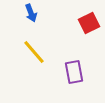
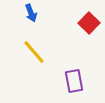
red square: rotated 20 degrees counterclockwise
purple rectangle: moved 9 px down
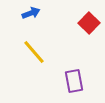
blue arrow: rotated 90 degrees counterclockwise
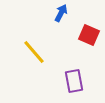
blue arrow: moved 30 px right; rotated 42 degrees counterclockwise
red square: moved 12 px down; rotated 20 degrees counterclockwise
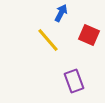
yellow line: moved 14 px right, 12 px up
purple rectangle: rotated 10 degrees counterclockwise
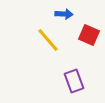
blue arrow: moved 3 px right, 1 px down; rotated 66 degrees clockwise
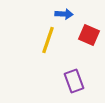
yellow line: rotated 60 degrees clockwise
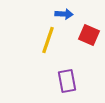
purple rectangle: moved 7 px left; rotated 10 degrees clockwise
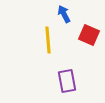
blue arrow: rotated 120 degrees counterclockwise
yellow line: rotated 24 degrees counterclockwise
